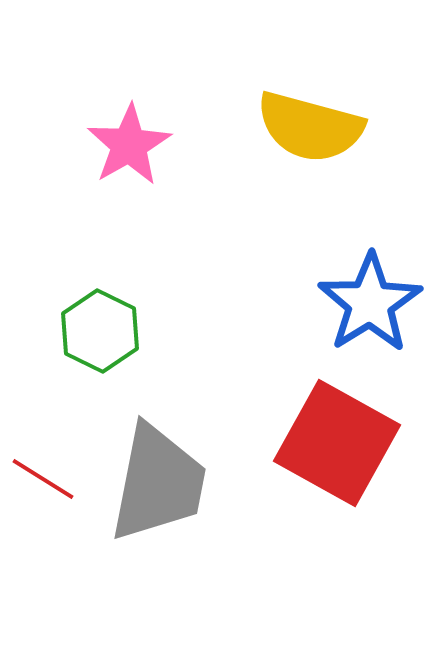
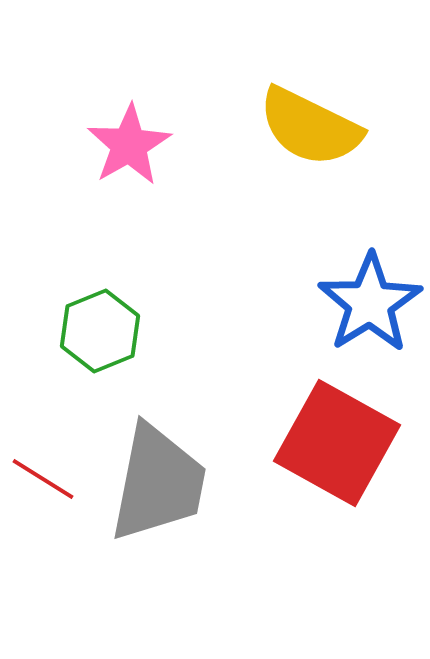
yellow semicircle: rotated 11 degrees clockwise
green hexagon: rotated 12 degrees clockwise
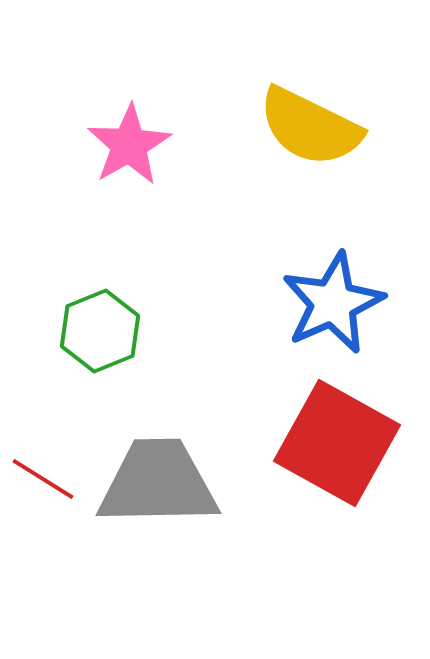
blue star: moved 37 px left; rotated 8 degrees clockwise
gray trapezoid: rotated 102 degrees counterclockwise
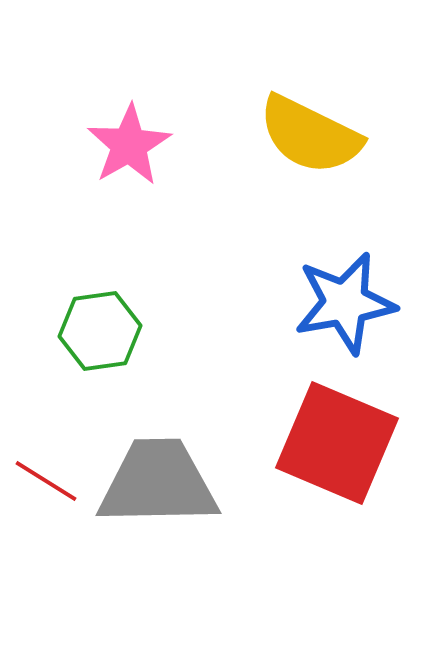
yellow semicircle: moved 8 px down
blue star: moved 12 px right; rotated 14 degrees clockwise
green hexagon: rotated 14 degrees clockwise
red square: rotated 6 degrees counterclockwise
red line: moved 3 px right, 2 px down
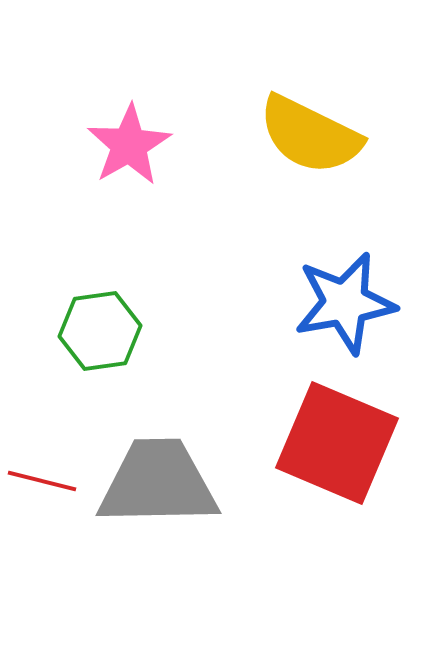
red line: moved 4 px left; rotated 18 degrees counterclockwise
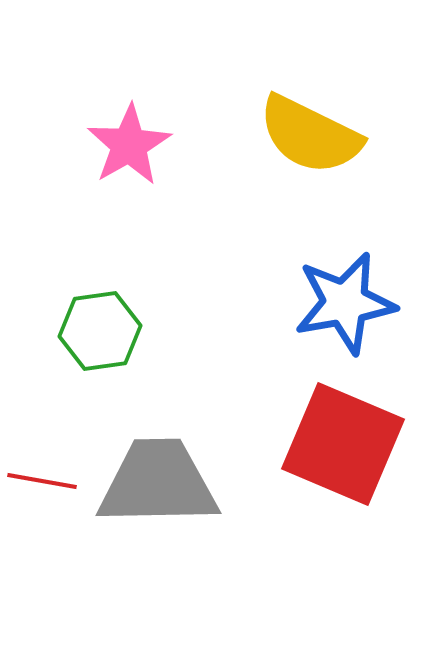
red square: moved 6 px right, 1 px down
red line: rotated 4 degrees counterclockwise
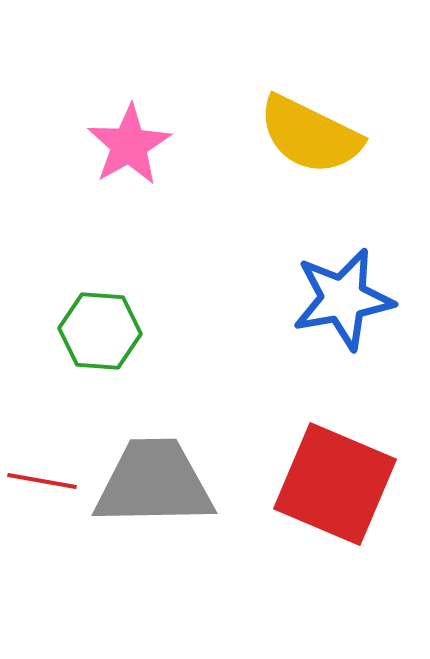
blue star: moved 2 px left, 4 px up
green hexagon: rotated 12 degrees clockwise
red square: moved 8 px left, 40 px down
gray trapezoid: moved 4 px left
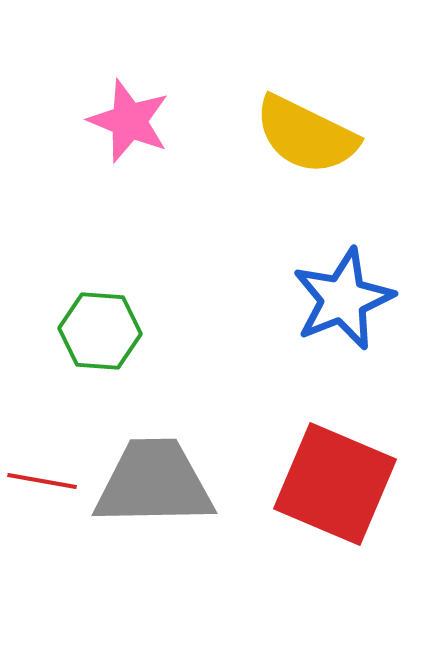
yellow semicircle: moved 4 px left
pink star: moved 24 px up; rotated 20 degrees counterclockwise
blue star: rotated 12 degrees counterclockwise
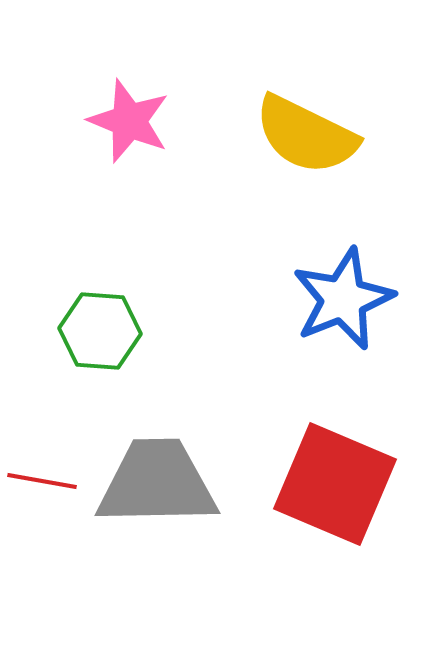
gray trapezoid: moved 3 px right
